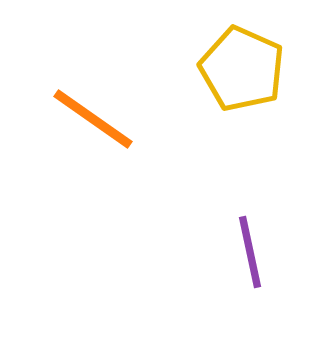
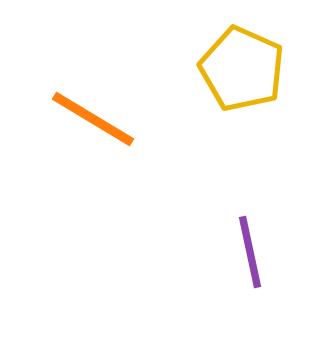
orange line: rotated 4 degrees counterclockwise
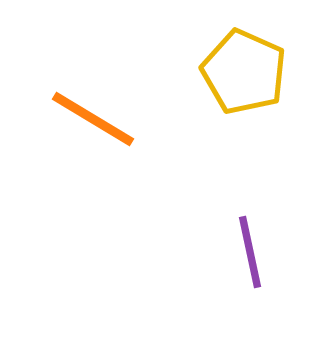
yellow pentagon: moved 2 px right, 3 px down
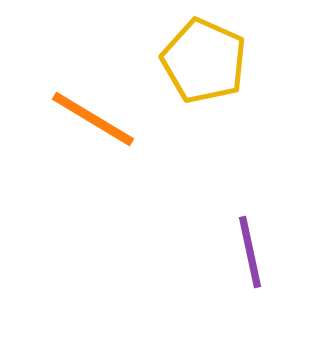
yellow pentagon: moved 40 px left, 11 px up
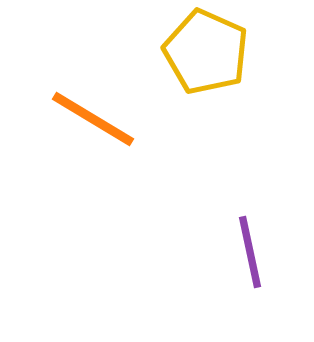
yellow pentagon: moved 2 px right, 9 px up
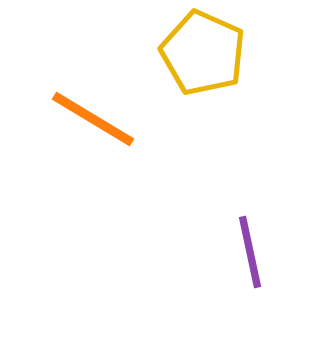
yellow pentagon: moved 3 px left, 1 px down
